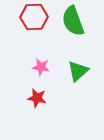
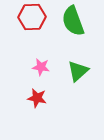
red hexagon: moved 2 px left
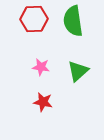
red hexagon: moved 2 px right, 2 px down
green semicircle: rotated 12 degrees clockwise
red star: moved 6 px right, 4 px down
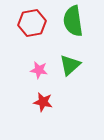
red hexagon: moved 2 px left, 4 px down; rotated 8 degrees counterclockwise
pink star: moved 2 px left, 3 px down
green triangle: moved 8 px left, 6 px up
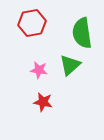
green semicircle: moved 9 px right, 12 px down
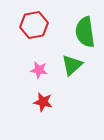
red hexagon: moved 2 px right, 2 px down
green semicircle: moved 3 px right, 1 px up
green triangle: moved 2 px right
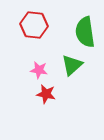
red hexagon: rotated 16 degrees clockwise
red star: moved 3 px right, 8 px up
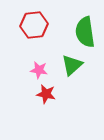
red hexagon: rotated 12 degrees counterclockwise
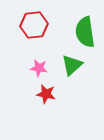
pink star: moved 2 px up
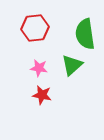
red hexagon: moved 1 px right, 3 px down
green semicircle: moved 2 px down
red star: moved 4 px left, 1 px down
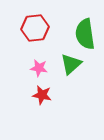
green triangle: moved 1 px left, 1 px up
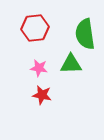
green triangle: rotated 40 degrees clockwise
